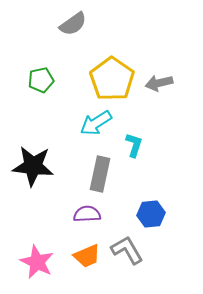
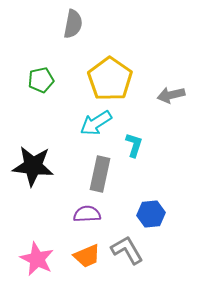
gray semicircle: rotated 44 degrees counterclockwise
yellow pentagon: moved 2 px left
gray arrow: moved 12 px right, 12 px down
pink star: moved 3 px up
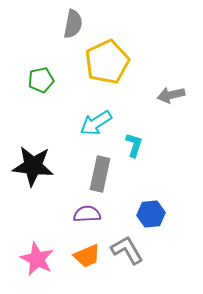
yellow pentagon: moved 3 px left, 17 px up; rotated 12 degrees clockwise
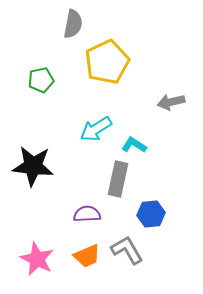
gray arrow: moved 7 px down
cyan arrow: moved 6 px down
cyan L-shape: rotated 75 degrees counterclockwise
gray rectangle: moved 18 px right, 5 px down
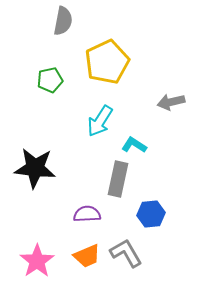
gray semicircle: moved 10 px left, 3 px up
green pentagon: moved 9 px right
cyan arrow: moved 4 px right, 8 px up; rotated 24 degrees counterclockwise
black star: moved 2 px right, 2 px down
gray L-shape: moved 1 px left, 3 px down
pink star: moved 2 px down; rotated 12 degrees clockwise
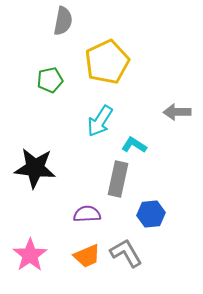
gray arrow: moved 6 px right, 10 px down; rotated 12 degrees clockwise
pink star: moved 7 px left, 6 px up
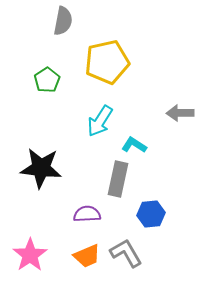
yellow pentagon: rotated 12 degrees clockwise
green pentagon: moved 3 px left; rotated 20 degrees counterclockwise
gray arrow: moved 3 px right, 1 px down
black star: moved 6 px right
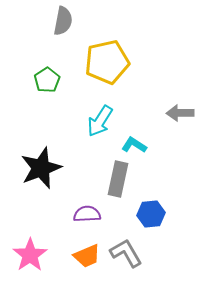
black star: rotated 27 degrees counterclockwise
